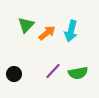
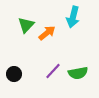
cyan arrow: moved 2 px right, 14 px up
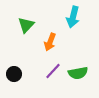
orange arrow: moved 3 px right, 9 px down; rotated 150 degrees clockwise
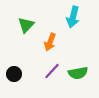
purple line: moved 1 px left
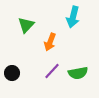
black circle: moved 2 px left, 1 px up
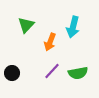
cyan arrow: moved 10 px down
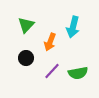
black circle: moved 14 px right, 15 px up
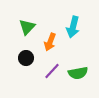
green triangle: moved 1 px right, 2 px down
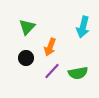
cyan arrow: moved 10 px right
orange arrow: moved 5 px down
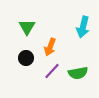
green triangle: rotated 12 degrees counterclockwise
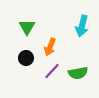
cyan arrow: moved 1 px left, 1 px up
